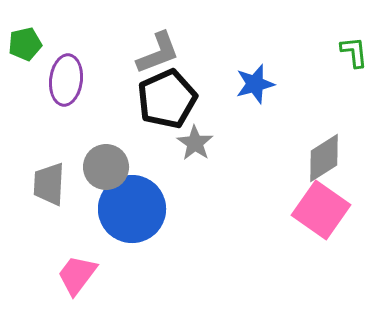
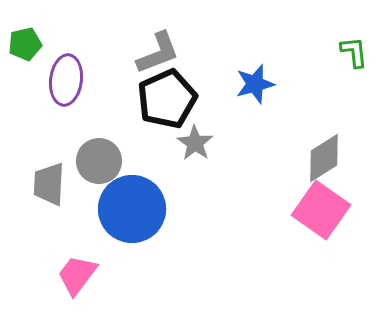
gray circle: moved 7 px left, 6 px up
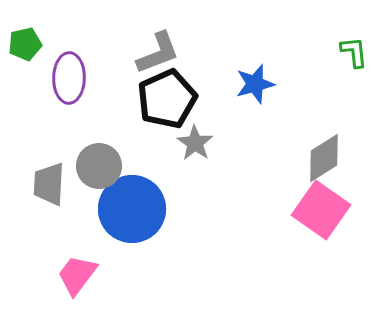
purple ellipse: moved 3 px right, 2 px up; rotated 6 degrees counterclockwise
gray circle: moved 5 px down
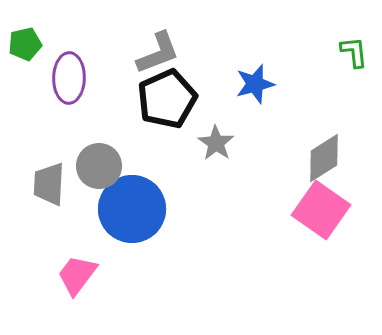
gray star: moved 21 px right
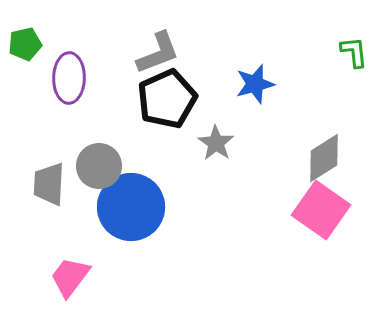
blue circle: moved 1 px left, 2 px up
pink trapezoid: moved 7 px left, 2 px down
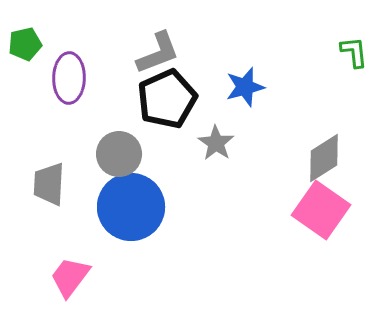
blue star: moved 10 px left, 3 px down
gray circle: moved 20 px right, 12 px up
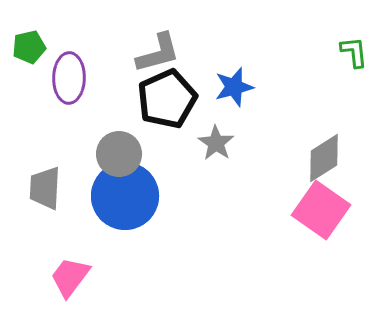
green pentagon: moved 4 px right, 3 px down
gray L-shape: rotated 6 degrees clockwise
blue star: moved 11 px left
gray trapezoid: moved 4 px left, 4 px down
blue circle: moved 6 px left, 11 px up
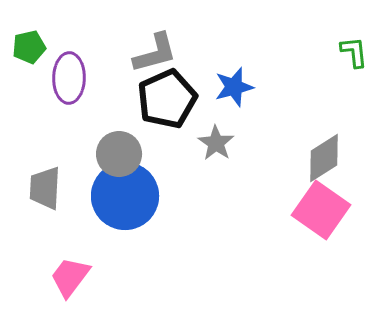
gray L-shape: moved 3 px left
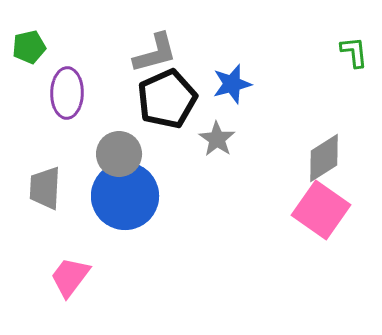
purple ellipse: moved 2 px left, 15 px down
blue star: moved 2 px left, 3 px up
gray star: moved 1 px right, 4 px up
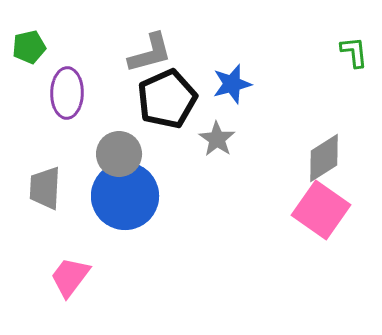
gray L-shape: moved 5 px left
